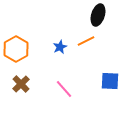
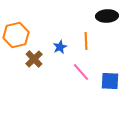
black ellipse: moved 9 px right, 1 px down; rotated 70 degrees clockwise
orange line: rotated 66 degrees counterclockwise
orange hexagon: moved 14 px up; rotated 15 degrees clockwise
brown cross: moved 13 px right, 25 px up
pink line: moved 17 px right, 17 px up
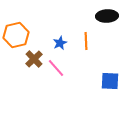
blue star: moved 4 px up
pink line: moved 25 px left, 4 px up
